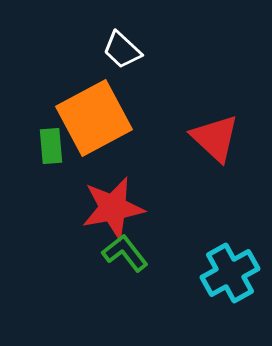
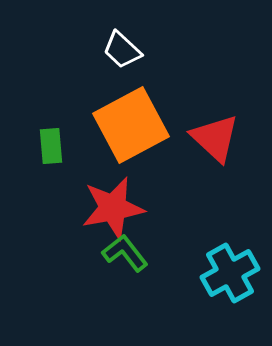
orange square: moved 37 px right, 7 px down
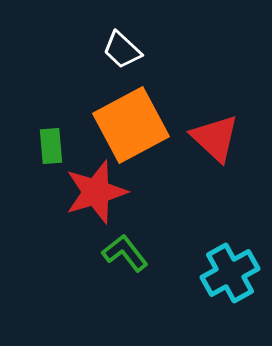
red star: moved 17 px left, 16 px up; rotated 6 degrees counterclockwise
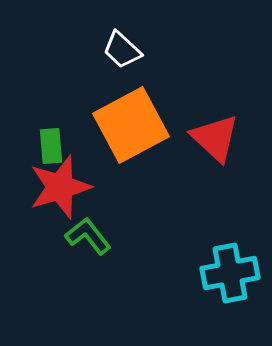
red star: moved 36 px left, 5 px up
green L-shape: moved 37 px left, 17 px up
cyan cross: rotated 18 degrees clockwise
